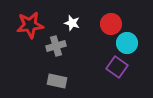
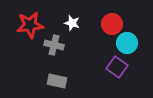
red circle: moved 1 px right
gray cross: moved 2 px left, 1 px up; rotated 30 degrees clockwise
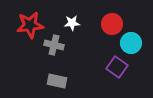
white star: rotated 21 degrees counterclockwise
cyan circle: moved 4 px right
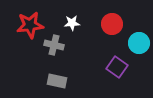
cyan circle: moved 8 px right
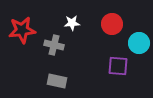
red star: moved 8 px left, 5 px down
purple square: moved 1 px right, 1 px up; rotated 30 degrees counterclockwise
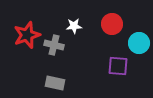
white star: moved 2 px right, 3 px down
red star: moved 5 px right, 5 px down; rotated 12 degrees counterclockwise
gray rectangle: moved 2 px left, 2 px down
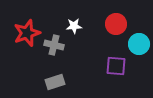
red circle: moved 4 px right
red star: moved 2 px up
cyan circle: moved 1 px down
purple square: moved 2 px left
gray rectangle: moved 1 px up; rotated 30 degrees counterclockwise
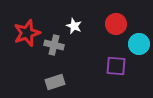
white star: rotated 28 degrees clockwise
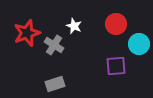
gray cross: rotated 18 degrees clockwise
purple square: rotated 10 degrees counterclockwise
gray rectangle: moved 2 px down
